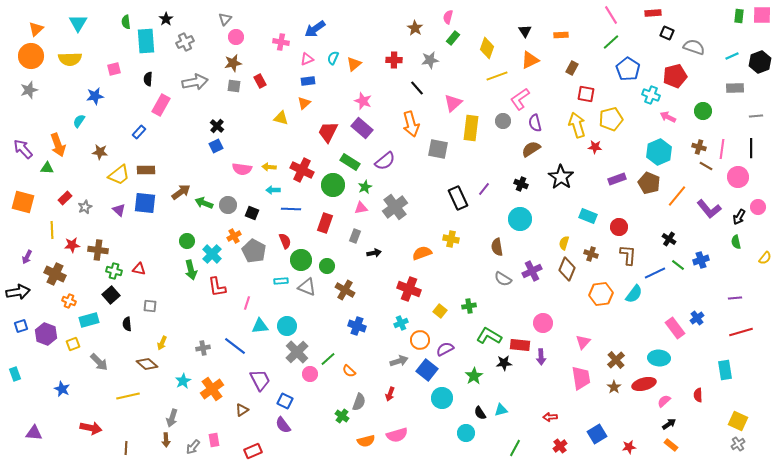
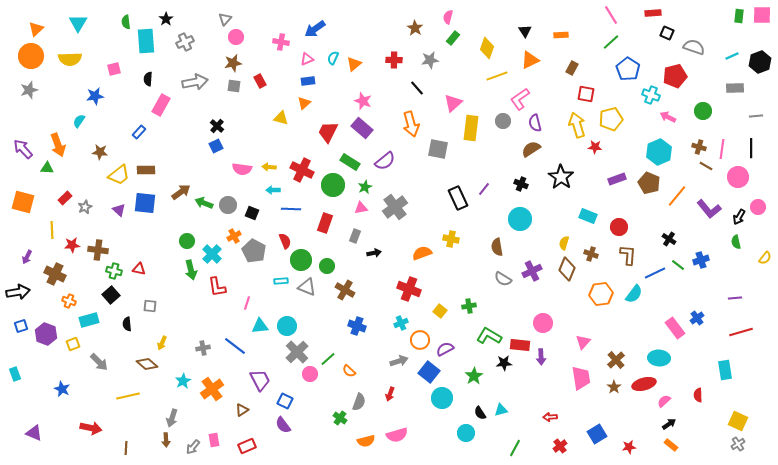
blue square at (427, 370): moved 2 px right, 2 px down
green cross at (342, 416): moved 2 px left, 2 px down
purple triangle at (34, 433): rotated 18 degrees clockwise
red rectangle at (253, 451): moved 6 px left, 5 px up
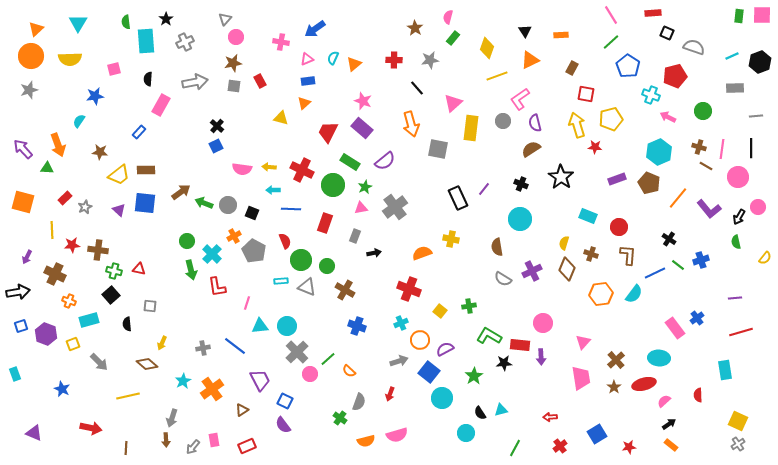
blue pentagon at (628, 69): moved 3 px up
orange line at (677, 196): moved 1 px right, 2 px down
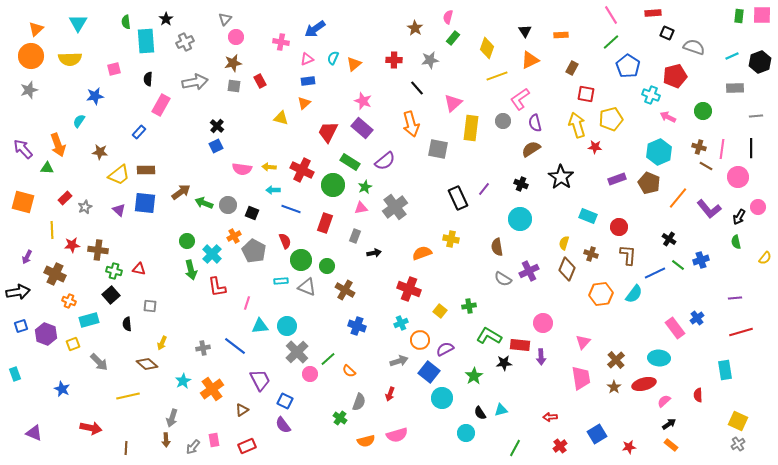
blue line at (291, 209): rotated 18 degrees clockwise
purple cross at (532, 271): moved 3 px left
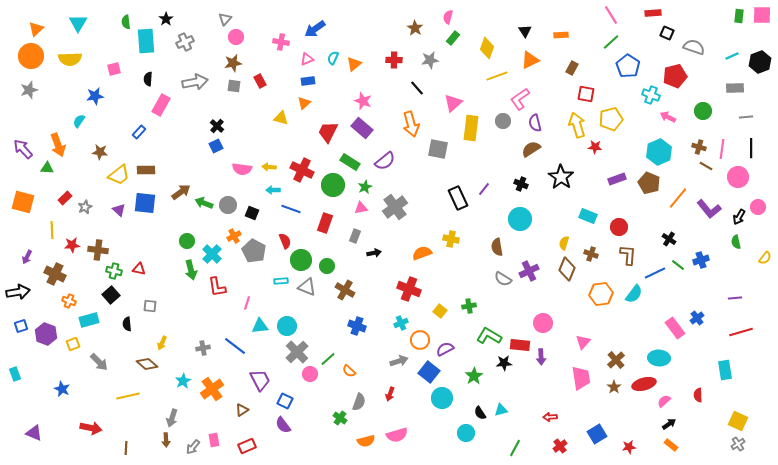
gray line at (756, 116): moved 10 px left, 1 px down
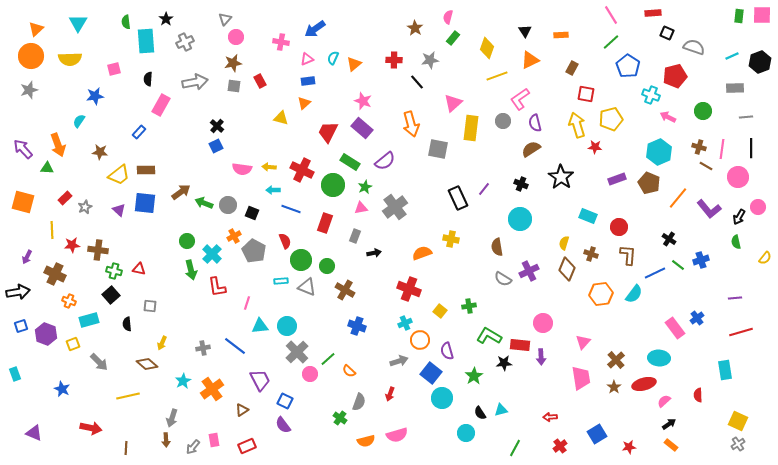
black line at (417, 88): moved 6 px up
cyan cross at (401, 323): moved 4 px right
purple semicircle at (445, 349): moved 2 px right, 2 px down; rotated 78 degrees counterclockwise
blue square at (429, 372): moved 2 px right, 1 px down
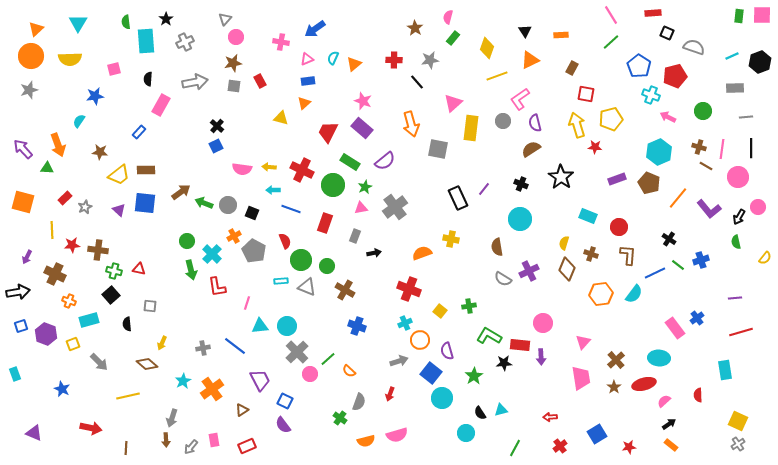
blue pentagon at (628, 66): moved 11 px right
gray arrow at (193, 447): moved 2 px left
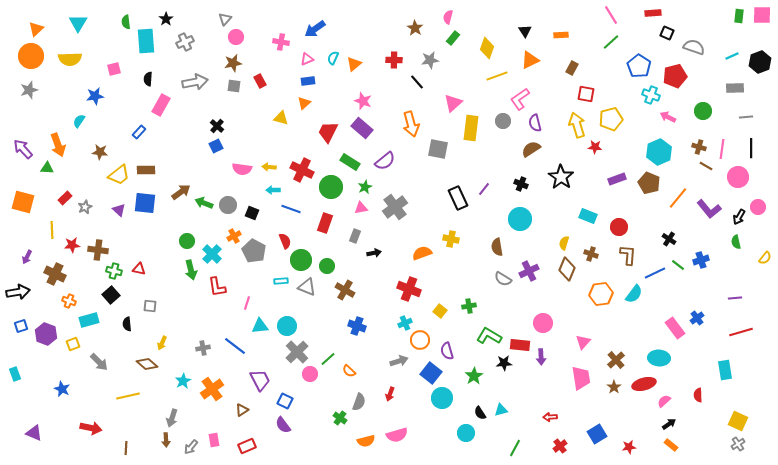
green circle at (333, 185): moved 2 px left, 2 px down
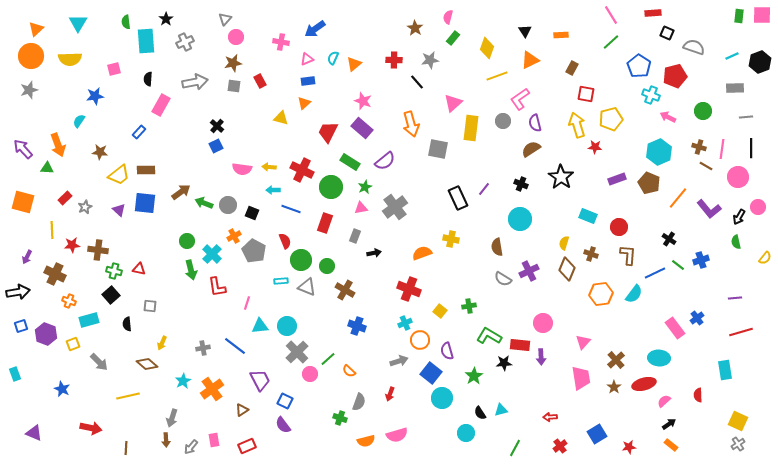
green cross at (340, 418): rotated 16 degrees counterclockwise
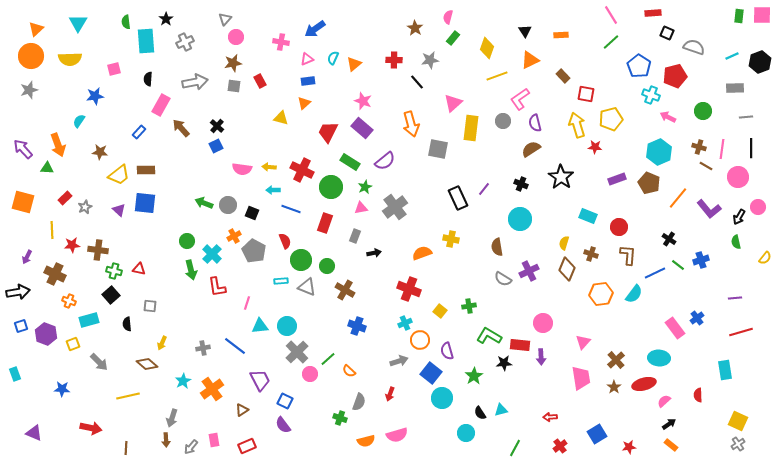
brown rectangle at (572, 68): moved 9 px left, 8 px down; rotated 72 degrees counterclockwise
brown arrow at (181, 192): moved 64 px up; rotated 96 degrees counterclockwise
blue star at (62, 389): rotated 21 degrees counterclockwise
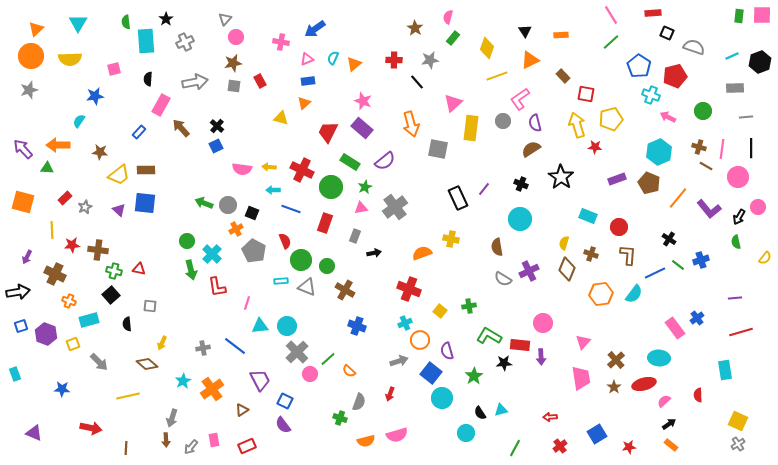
orange arrow at (58, 145): rotated 110 degrees clockwise
orange cross at (234, 236): moved 2 px right, 7 px up
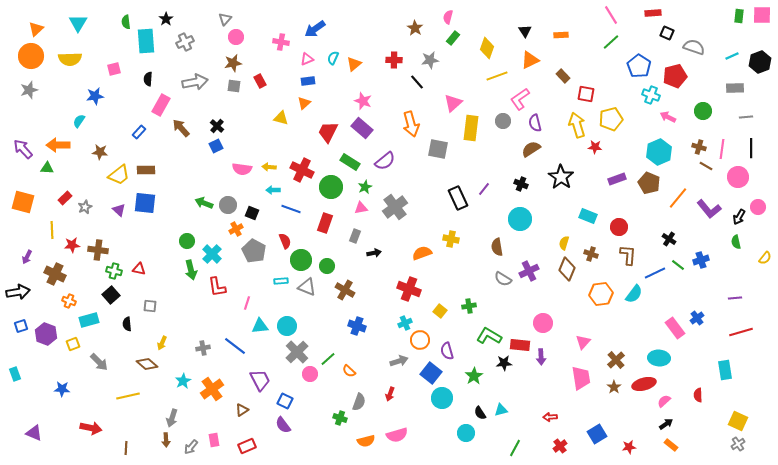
black arrow at (669, 424): moved 3 px left
